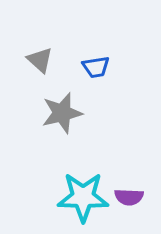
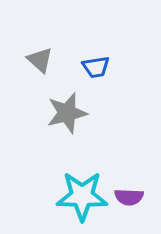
gray star: moved 5 px right
cyan star: moved 1 px left, 1 px up
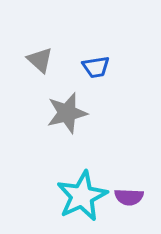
cyan star: rotated 27 degrees counterclockwise
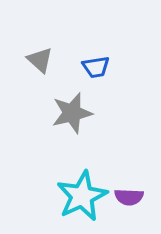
gray star: moved 5 px right
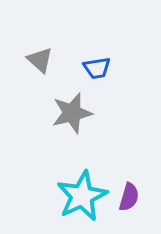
blue trapezoid: moved 1 px right, 1 px down
purple semicircle: rotated 76 degrees counterclockwise
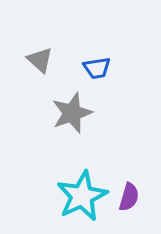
gray star: rotated 6 degrees counterclockwise
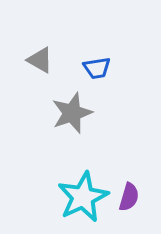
gray triangle: rotated 12 degrees counterclockwise
cyan star: moved 1 px right, 1 px down
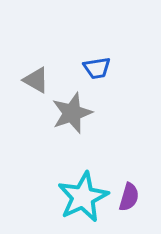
gray triangle: moved 4 px left, 20 px down
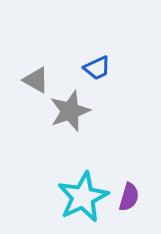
blue trapezoid: rotated 16 degrees counterclockwise
gray star: moved 2 px left, 2 px up
